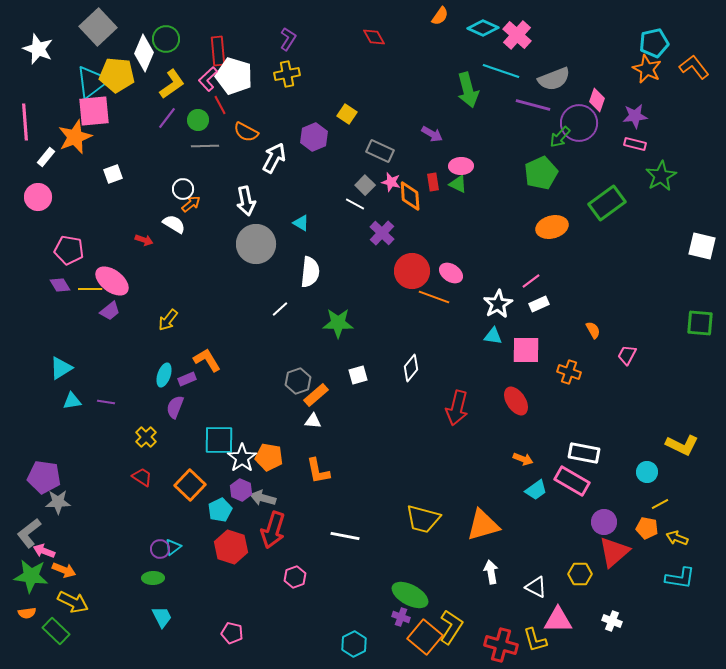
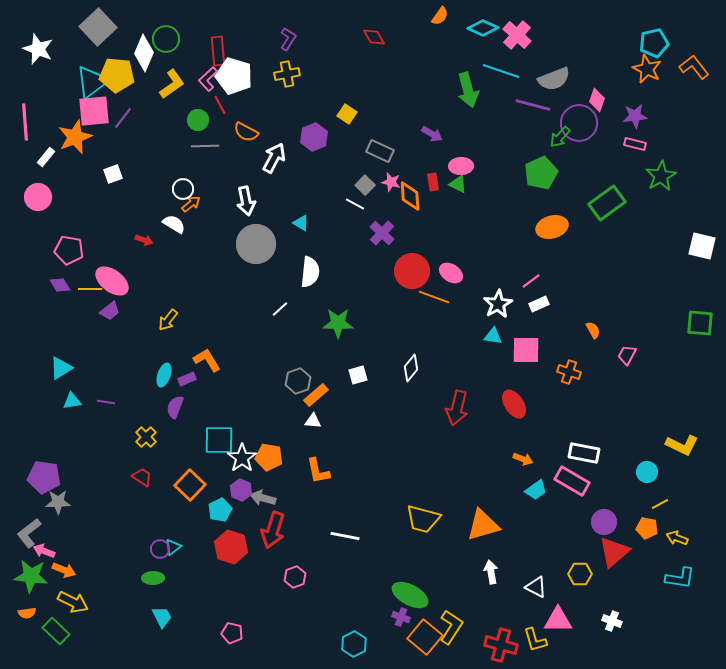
purple line at (167, 118): moved 44 px left
red ellipse at (516, 401): moved 2 px left, 3 px down
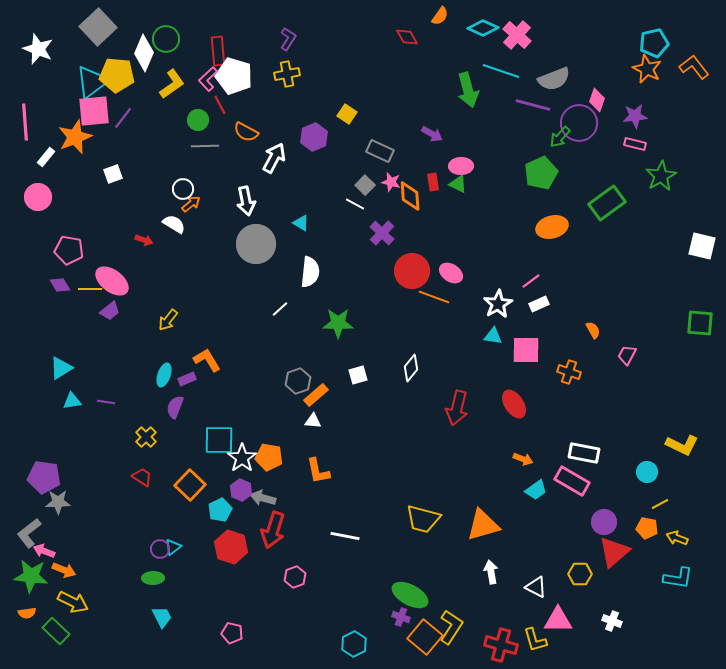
red diamond at (374, 37): moved 33 px right
cyan L-shape at (680, 578): moved 2 px left
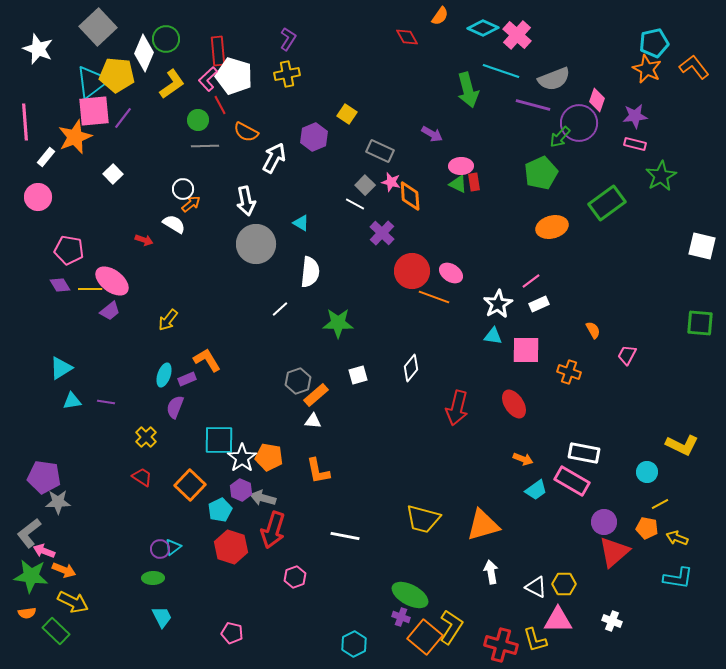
white square at (113, 174): rotated 24 degrees counterclockwise
red rectangle at (433, 182): moved 41 px right
yellow hexagon at (580, 574): moved 16 px left, 10 px down
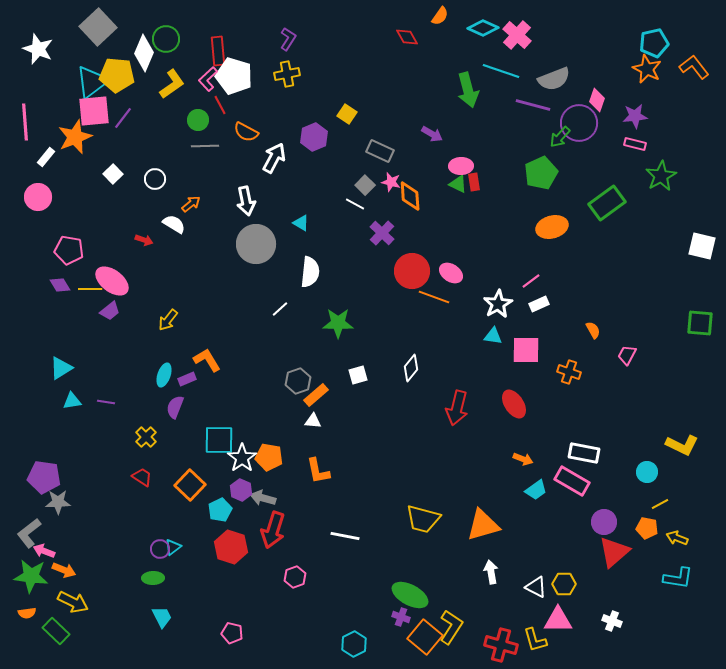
white circle at (183, 189): moved 28 px left, 10 px up
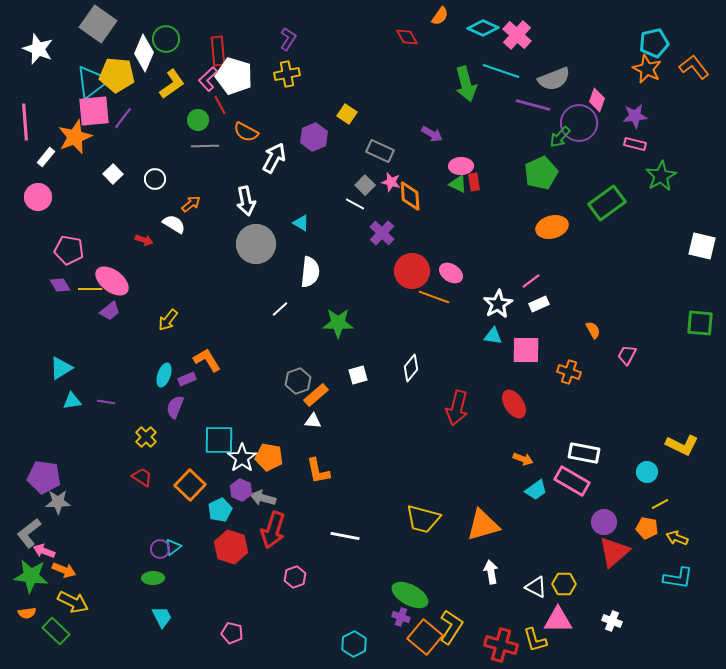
gray square at (98, 27): moved 3 px up; rotated 12 degrees counterclockwise
green arrow at (468, 90): moved 2 px left, 6 px up
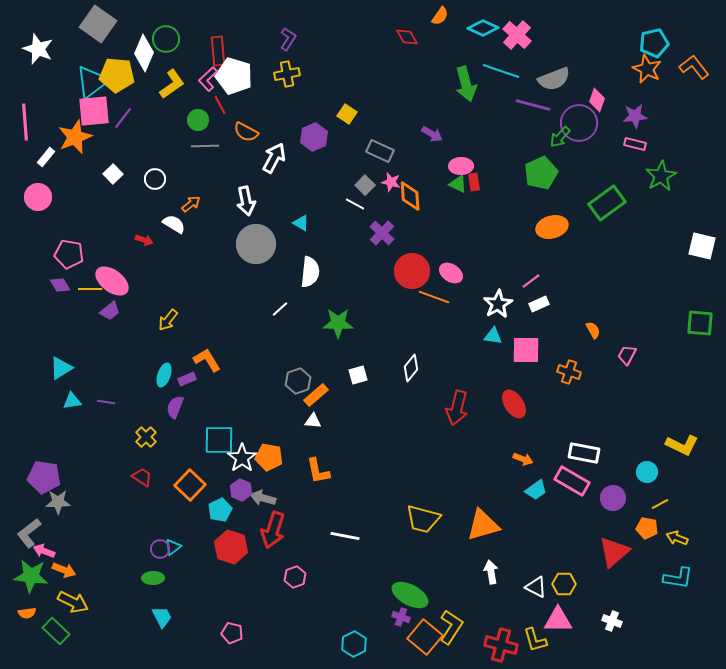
pink pentagon at (69, 250): moved 4 px down
purple circle at (604, 522): moved 9 px right, 24 px up
